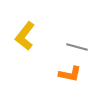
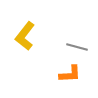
orange L-shape: rotated 15 degrees counterclockwise
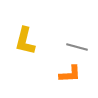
yellow L-shape: moved 5 px down; rotated 24 degrees counterclockwise
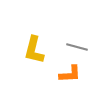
yellow L-shape: moved 9 px right, 9 px down
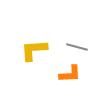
yellow L-shape: rotated 72 degrees clockwise
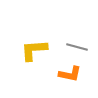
orange L-shape: rotated 15 degrees clockwise
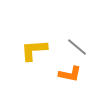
gray line: rotated 25 degrees clockwise
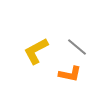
yellow L-shape: moved 2 px right, 1 px down; rotated 24 degrees counterclockwise
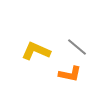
yellow L-shape: rotated 52 degrees clockwise
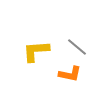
yellow L-shape: rotated 28 degrees counterclockwise
